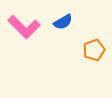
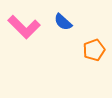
blue semicircle: rotated 72 degrees clockwise
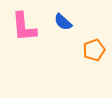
pink L-shape: rotated 40 degrees clockwise
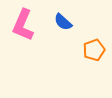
pink L-shape: moved 1 px left, 2 px up; rotated 28 degrees clockwise
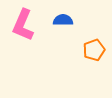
blue semicircle: moved 2 px up; rotated 138 degrees clockwise
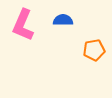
orange pentagon: rotated 10 degrees clockwise
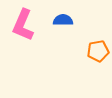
orange pentagon: moved 4 px right, 1 px down
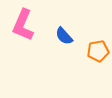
blue semicircle: moved 1 px right, 16 px down; rotated 132 degrees counterclockwise
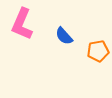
pink L-shape: moved 1 px left, 1 px up
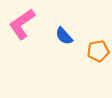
pink L-shape: rotated 32 degrees clockwise
